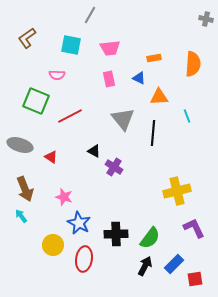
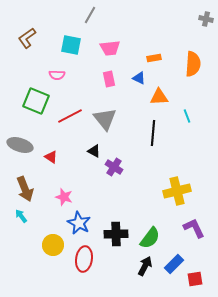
gray triangle: moved 18 px left
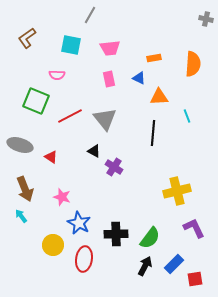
pink star: moved 2 px left
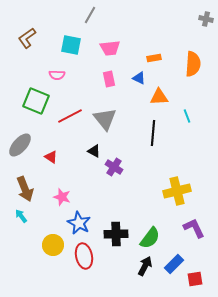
gray ellipse: rotated 65 degrees counterclockwise
red ellipse: moved 3 px up; rotated 20 degrees counterclockwise
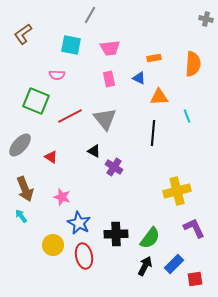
brown L-shape: moved 4 px left, 4 px up
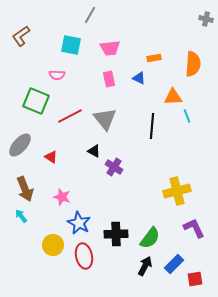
brown L-shape: moved 2 px left, 2 px down
orange triangle: moved 14 px right
black line: moved 1 px left, 7 px up
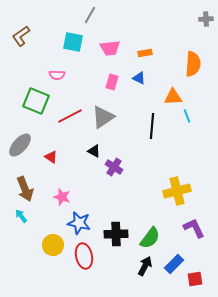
gray cross: rotated 16 degrees counterclockwise
cyan square: moved 2 px right, 3 px up
orange rectangle: moved 9 px left, 5 px up
pink rectangle: moved 3 px right, 3 px down; rotated 28 degrees clockwise
gray triangle: moved 2 px left, 2 px up; rotated 35 degrees clockwise
blue star: rotated 15 degrees counterclockwise
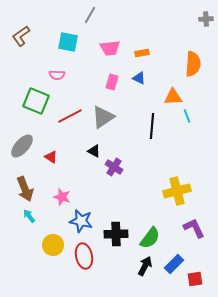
cyan square: moved 5 px left
orange rectangle: moved 3 px left
gray ellipse: moved 2 px right, 1 px down
cyan arrow: moved 8 px right
blue star: moved 2 px right, 2 px up
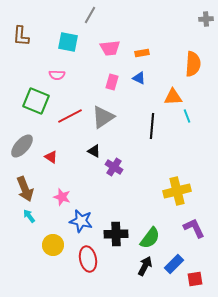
brown L-shape: rotated 50 degrees counterclockwise
red ellipse: moved 4 px right, 3 px down
